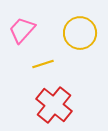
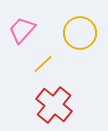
yellow line: rotated 25 degrees counterclockwise
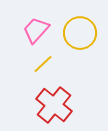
pink trapezoid: moved 14 px right
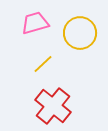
pink trapezoid: moved 1 px left, 7 px up; rotated 32 degrees clockwise
red cross: moved 1 px left, 1 px down
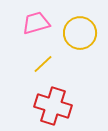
pink trapezoid: moved 1 px right
red cross: rotated 21 degrees counterclockwise
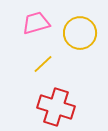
red cross: moved 3 px right, 1 px down
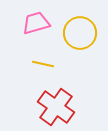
yellow line: rotated 55 degrees clockwise
red cross: rotated 18 degrees clockwise
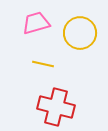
red cross: rotated 21 degrees counterclockwise
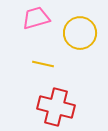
pink trapezoid: moved 5 px up
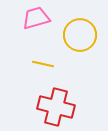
yellow circle: moved 2 px down
